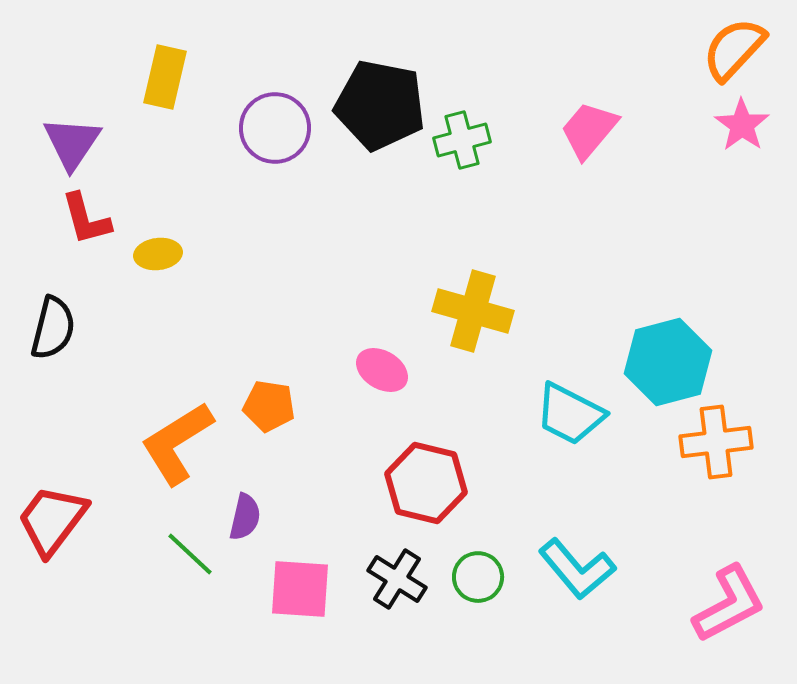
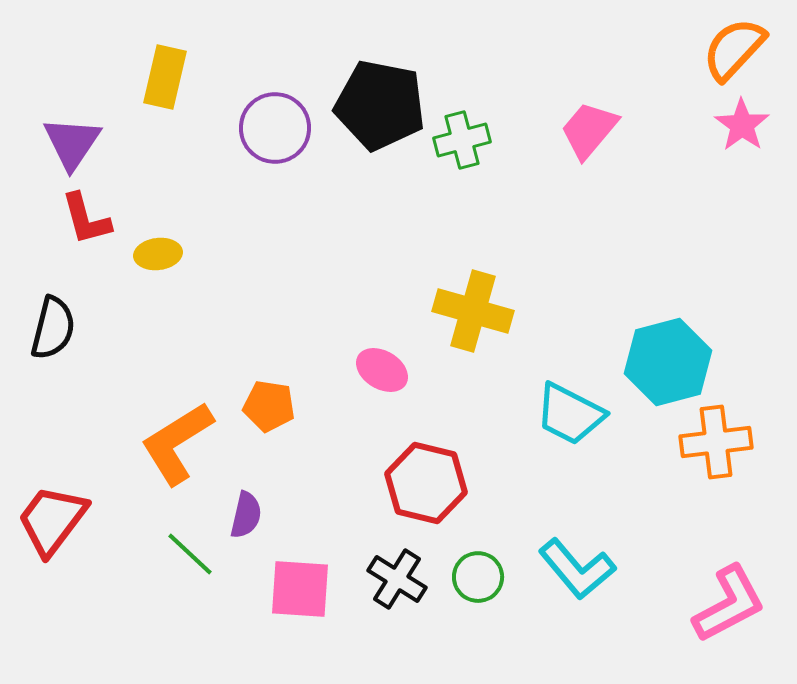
purple semicircle: moved 1 px right, 2 px up
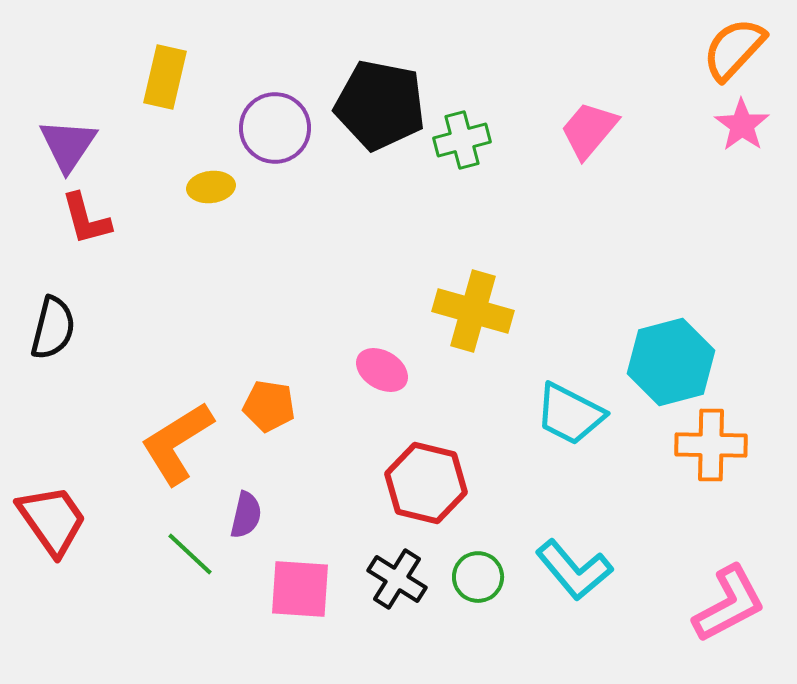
purple triangle: moved 4 px left, 2 px down
yellow ellipse: moved 53 px right, 67 px up
cyan hexagon: moved 3 px right
orange cross: moved 5 px left, 3 px down; rotated 8 degrees clockwise
red trapezoid: rotated 108 degrees clockwise
cyan L-shape: moved 3 px left, 1 px down
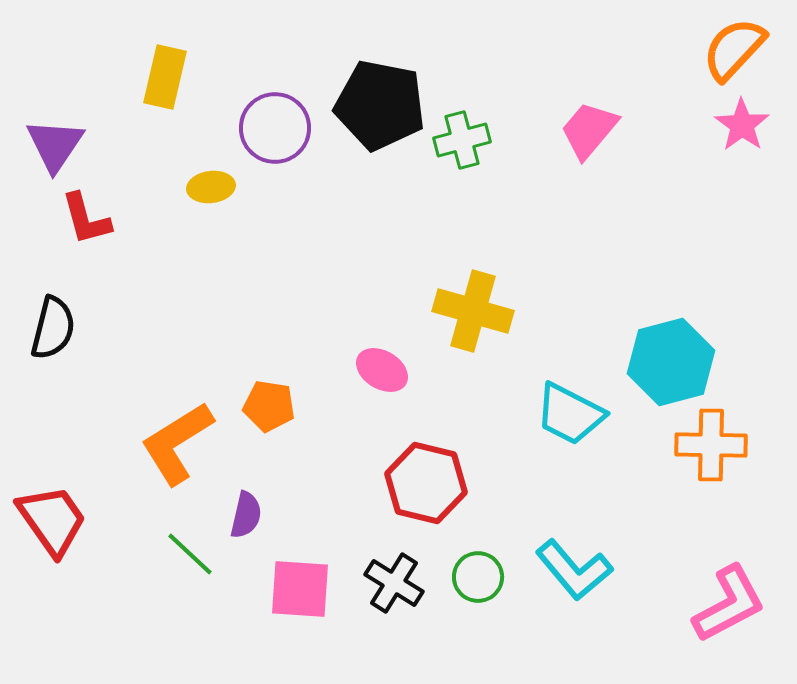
purple triangle: moved 13 px left
black cross: moved 3 px left, 4 px down
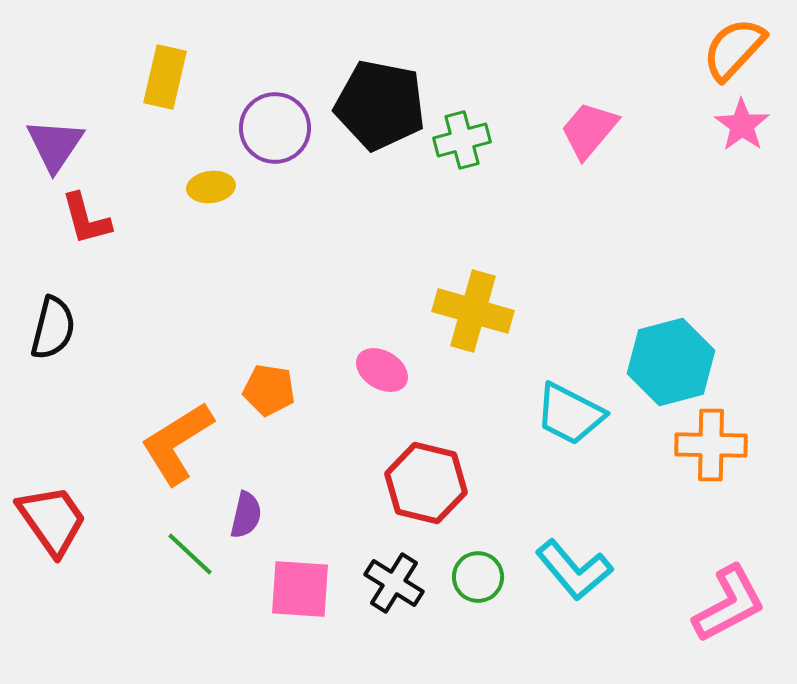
orange pentagon: moved 16 px up
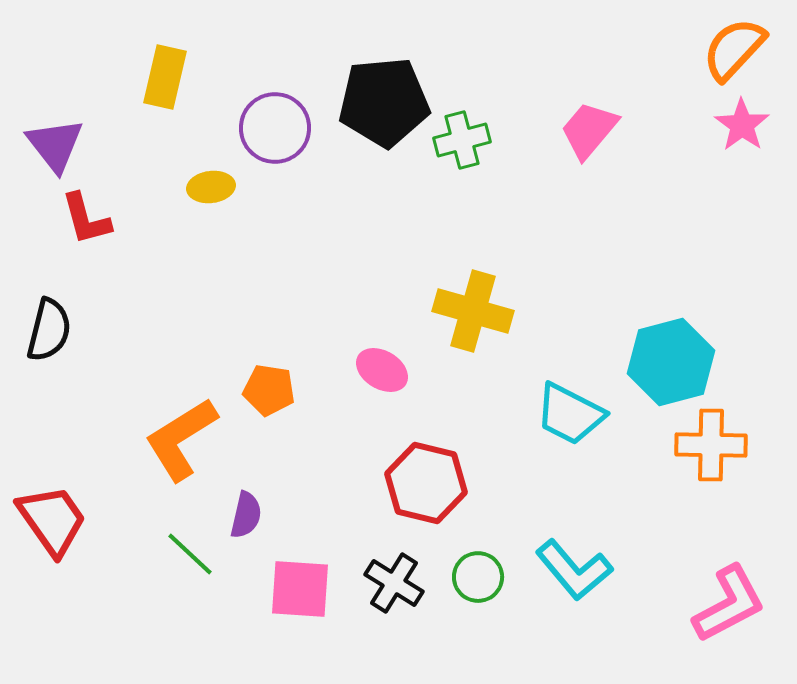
black pentagon: moved 4 px right, 3 px up; rotated 16 degrees counterclockwise
purple triangle: rotated 12 degrees counterclockwise
black semicircle: moved 4 px left, 2 px down
orange L-shape: moved 4 px right, 4 px up
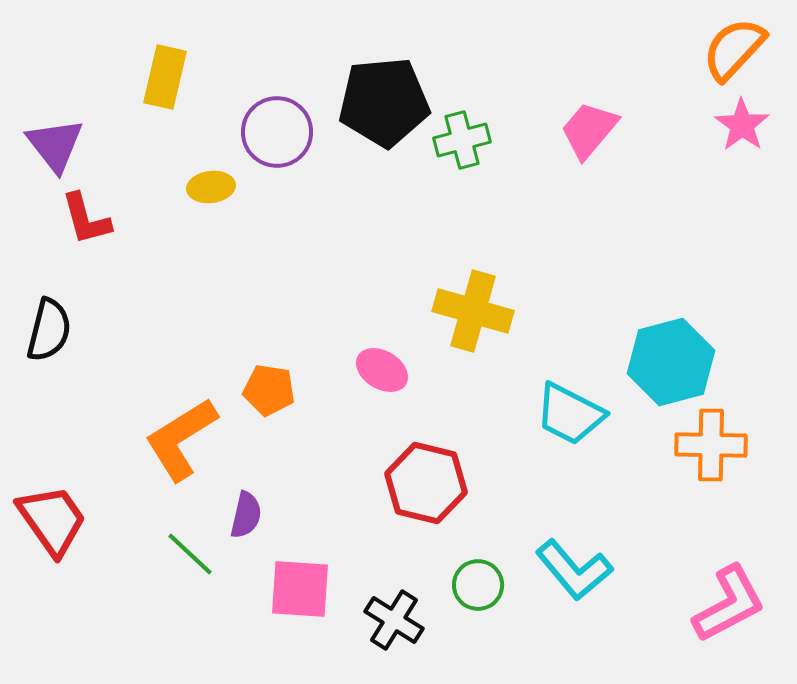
purple circle: moved 2 px right, 4 px down
green circle: moved 8 px down
black cross: moved 37 px down
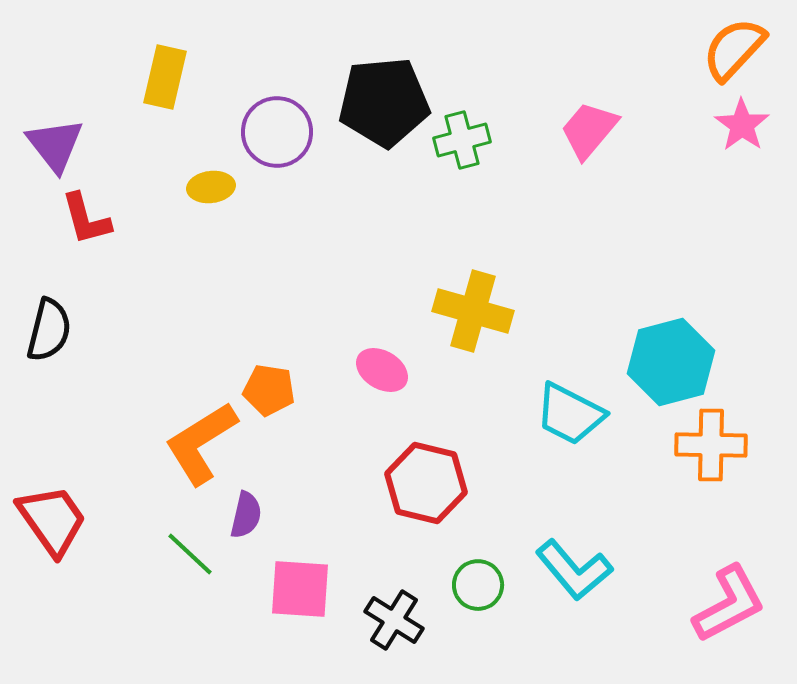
orange L-shape: moved 20 px right, 4 px down
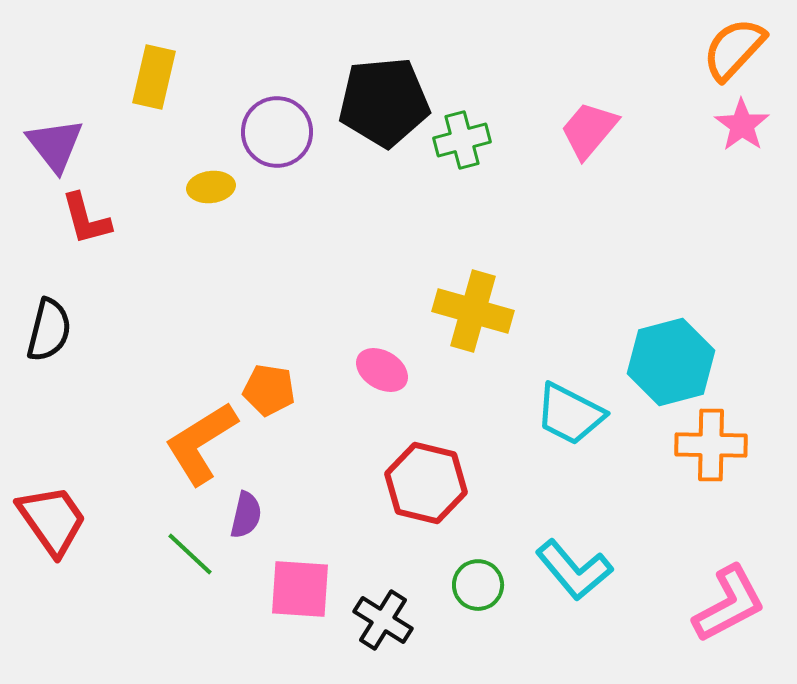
yellow rectangle: moved 11 px left
black cross: moved 11 px left
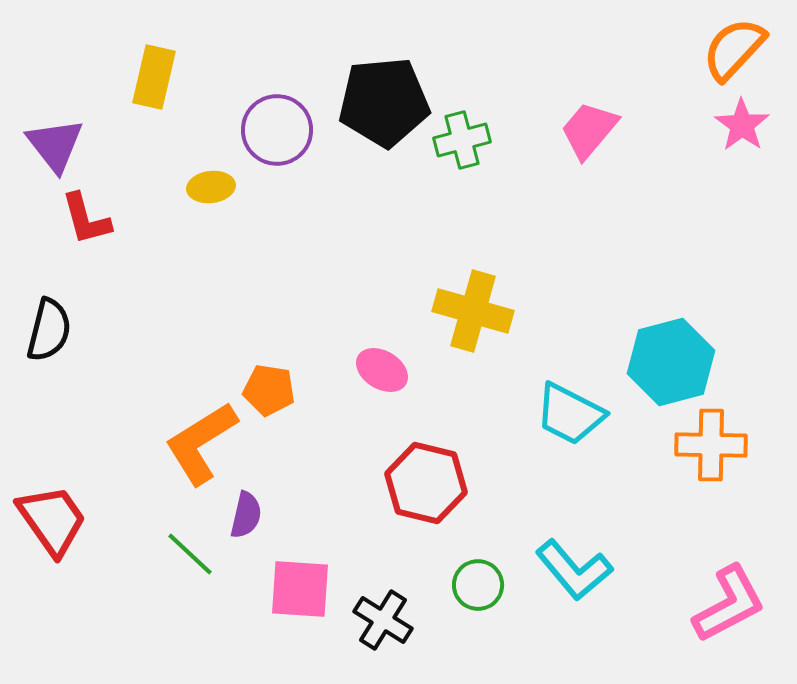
purple circle: moved 2 px up
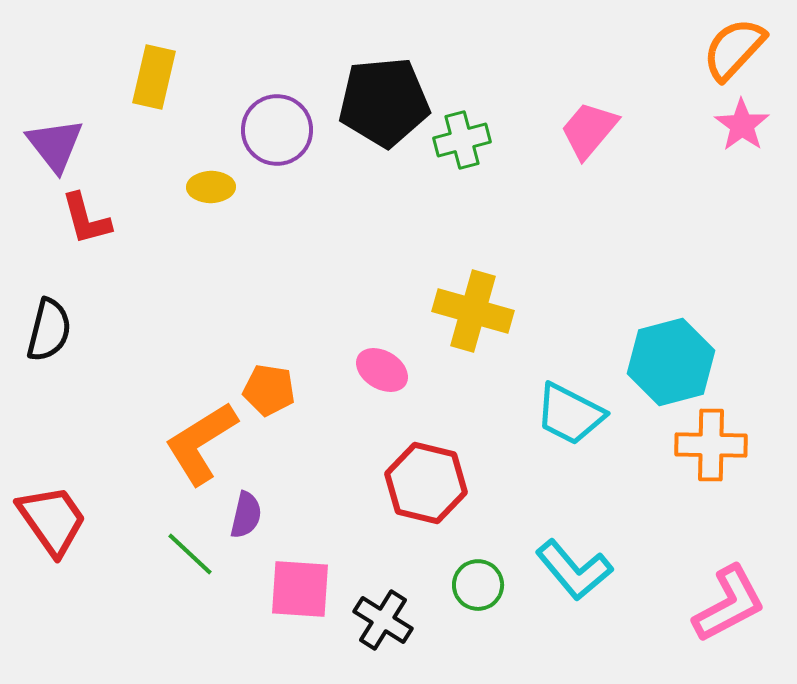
yellow ellipse: rotated 6 degrees clockwise
